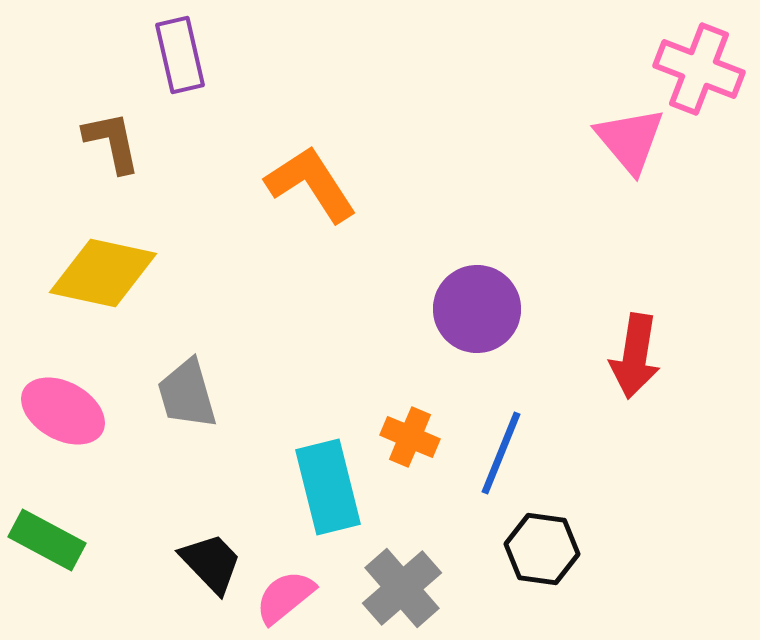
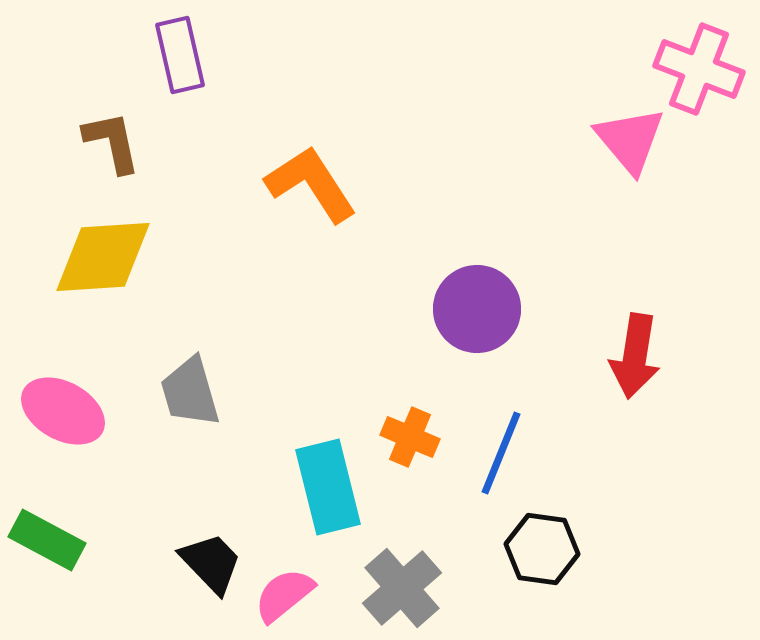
yellow diamond: moved 16 px up; rotated 16 degrees counterclockwise
gray trapezoid: moved 3 px right, 2 px up
pink semicircle: moved 1 px left, 2 px up
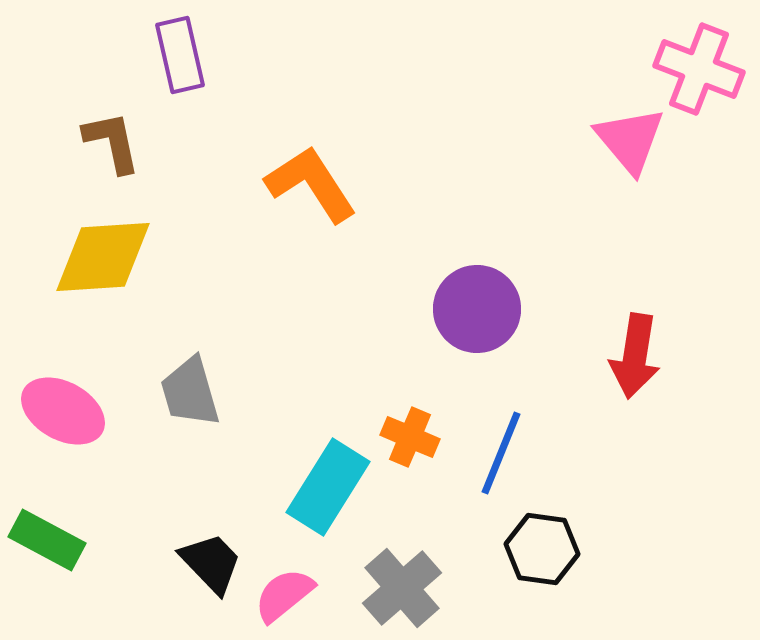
cyan rectangle: rotated 46 degrees clockwise
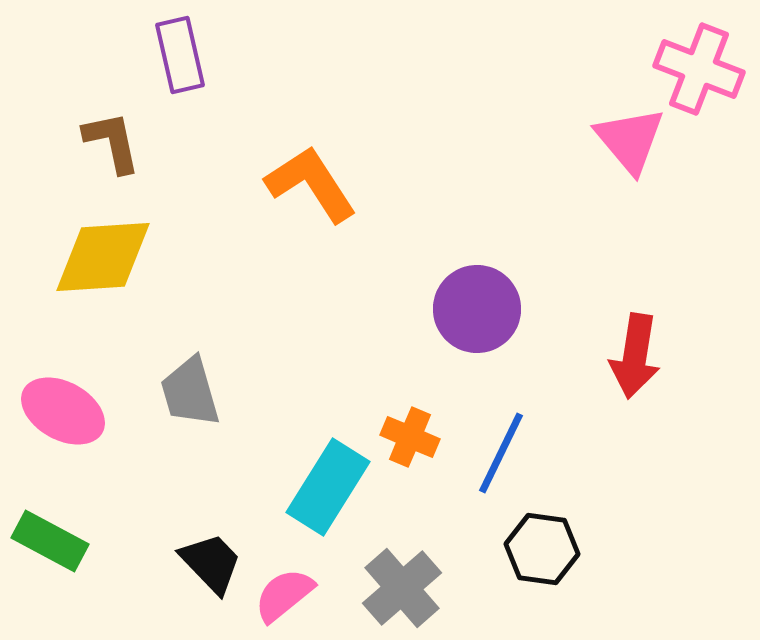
blue line: rotated 4 degrees clockwise
green rectangle: moved 3 px right, 1 px down
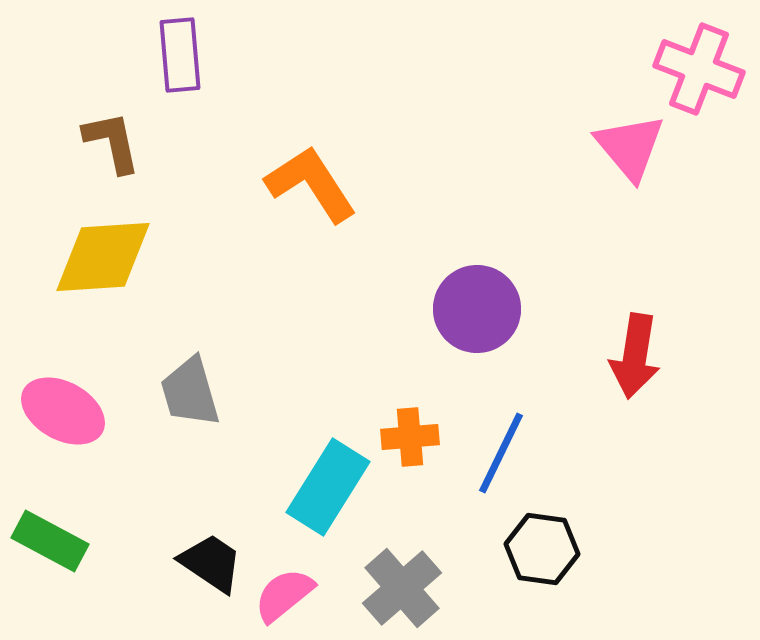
purple rectangle: rotated 8 degrees clockwise
pink triangle: moved 7 px down
orange cross: rotated 28 degrees counterclockwise
black trapezoid: rotated 12 degrees counterclockwise
